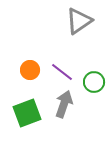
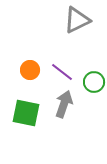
gray triangle: moved 2 px left, 1 px up; rotated 8 degrees clockwise
green square: moved 1 px left; rotated 32 degrees clockwise
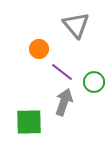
gray triangle: moved 1 px left, 5 px down; rotated 44 degrees counterclockwise
orange circle: moved 9 px right, 21 px up
gray arrow: moved 2 px up
green square: moved 3 px right, 9 px down; rotated 12 degrees counterclockwise
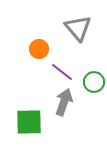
gray triangle: moved 2 px right, 3 px down
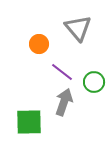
orange circle: moved 5 px up
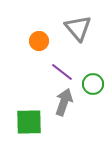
orange circle: moved 3 px up
green circle: moved 1 px left, 2 px down
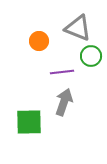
gray triangle: rotated 28 degrees counterclockwise
purple line: rotated 45 degrees counterclockwise
green circle: moved 2 px left, 28 px up
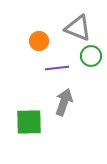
purple line: moved 5 px left, 4 px up
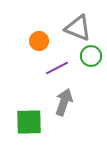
purple line: rotated 20 degrees counterclockwise
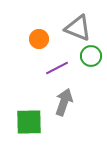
orange circle: moved 2 px up
